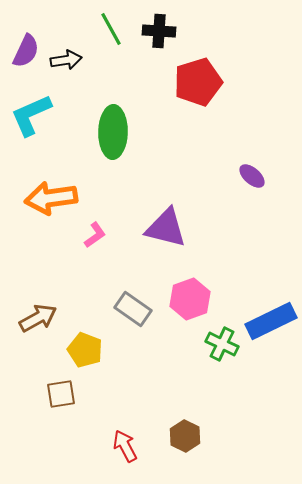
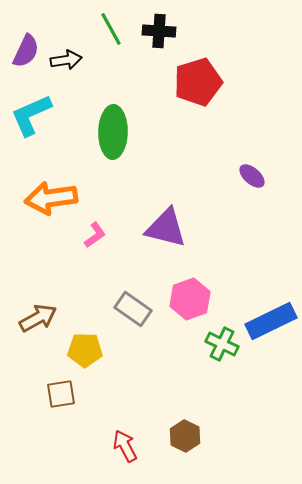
yellow pentagon: rotated 20 degrees counterclockwise
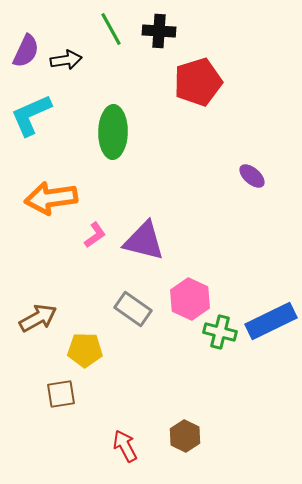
purple triangle: moved 22 px left, 13 px down
pink hexagon: rotated 15 degrees counterclockwise
green cross: moved 2 px left, 12 px up; rotated 12 degrees counterclockwise
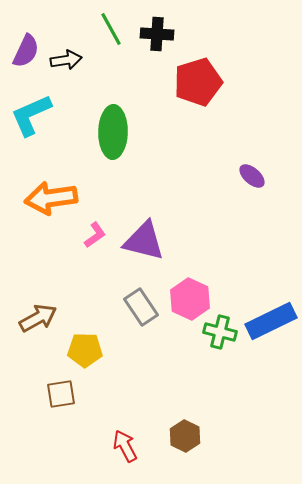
black cross: moved 2 px left, 3 px down
gray rectangle: moved 8 px right, 2 px up; rotated 21 degrees clockwise
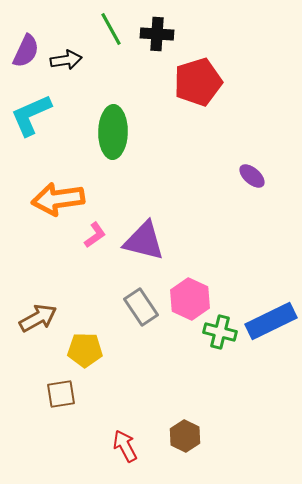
orange arrow: moved 7 px right, 1 px down
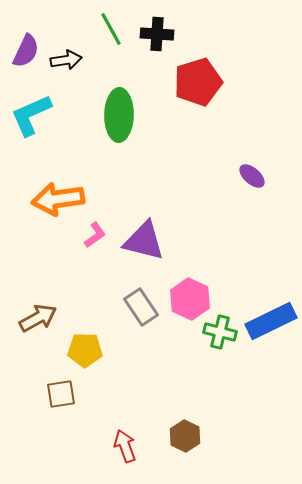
green ellipse: moved 6 px right, 17 px up
red arrow: rotated 8 degrees clockwise
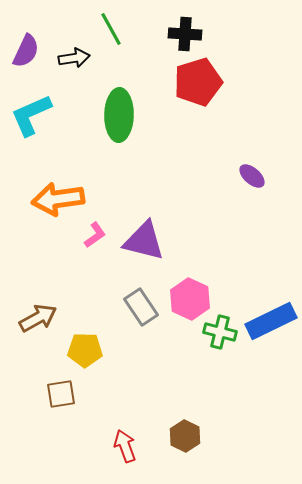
black cross: moved 28 px right
black arrow: moved 8 px right, 2 px up
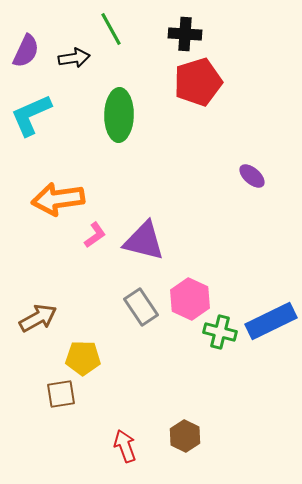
yellow pentagon: moved 2 px left, 8 px down
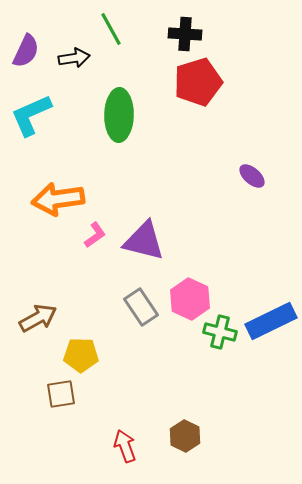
yellow pentagon: moved 2 px left, 3 px up
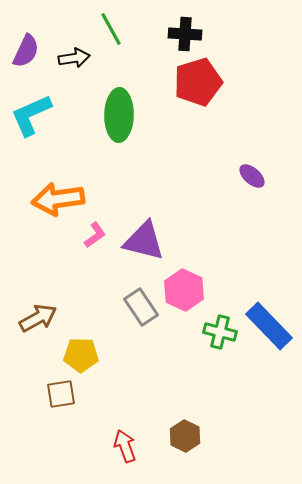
pink hexagon: moved 6 px left, 9 px up
blue rectangle: moved 2 px left, 5 px down; rotated 72 degrees clockwise
